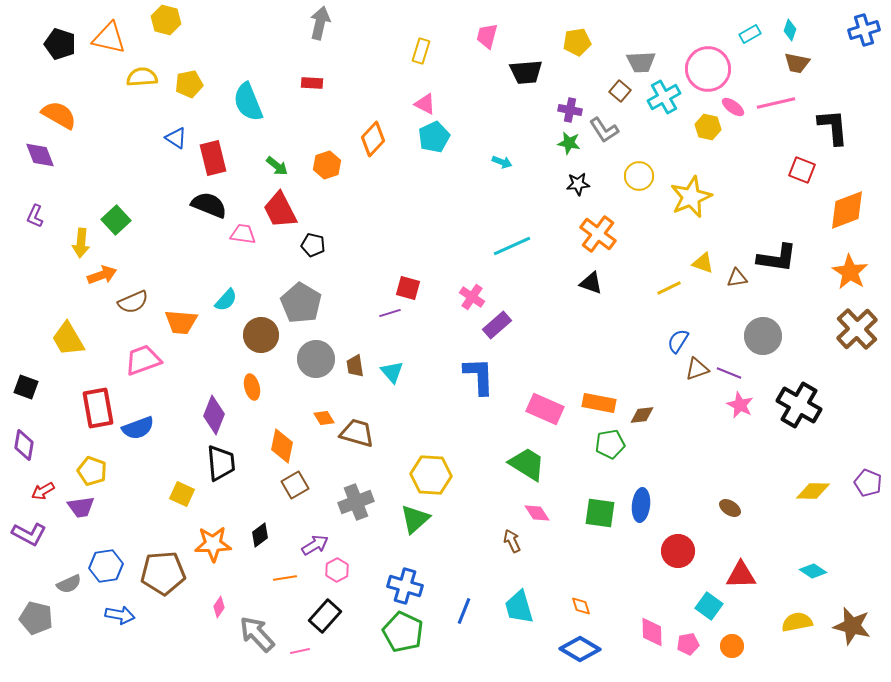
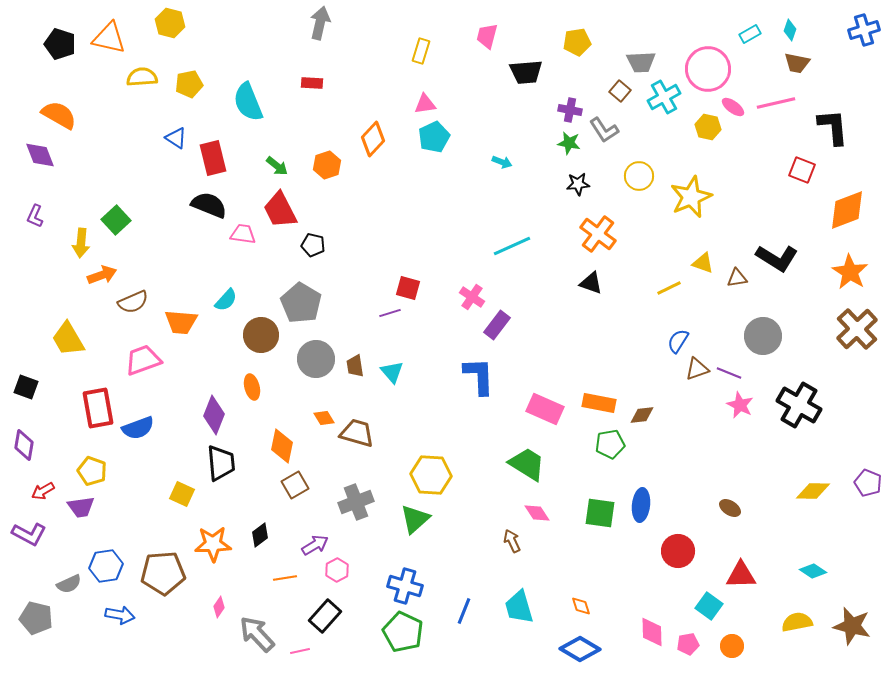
yellow hexagon at (166, 20): moved 4 px right, 3 px down
pink triangle at (425, 104): rotated 35 degrees counterclockwise
black L-shape at (777, 258): rotated 24 degrees clockwise
purple rectangle at (497, 325): rotated 12 degrees counterclockwise
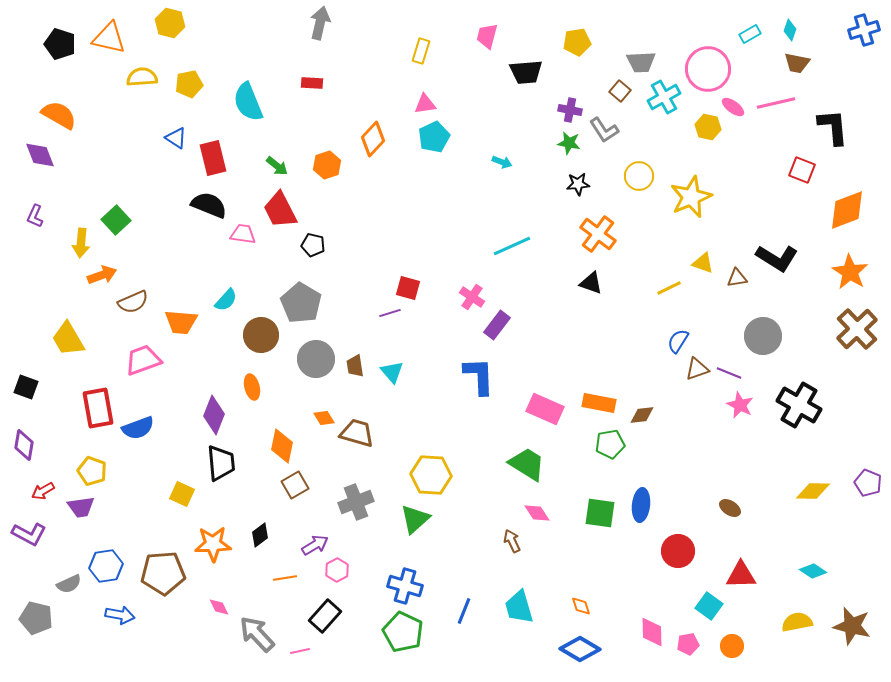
pink diamond at (219, 607): rotated 60 degrees counterclockwise
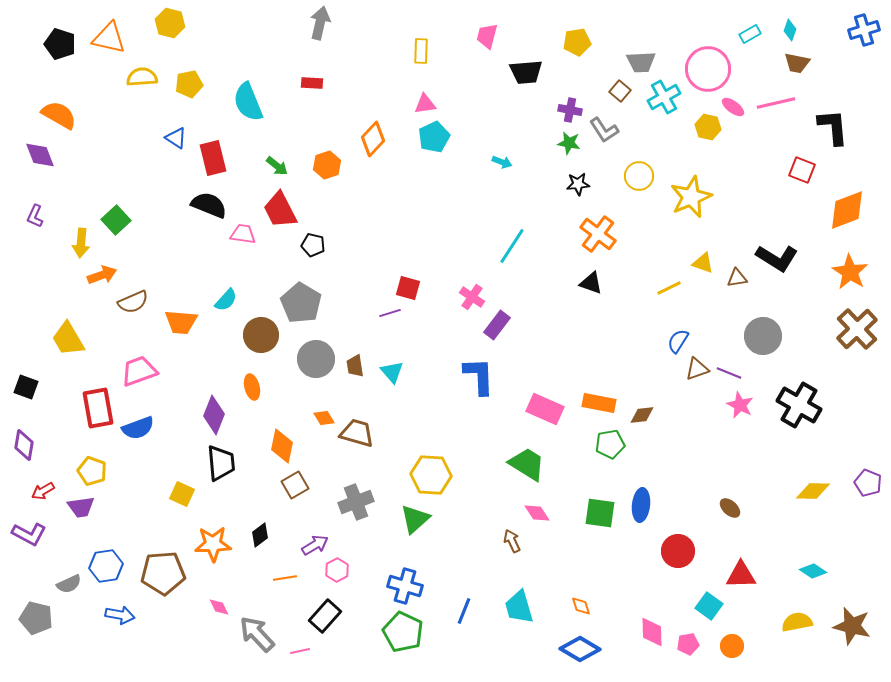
yellow rectangle at (421, 51): rotated 15 degrees counterclockwise
cyan line at (512, 246): rotated 33 degrees counterclockwise
pink trapezoid at (143, 360): moved 4 px left, 11 px down
brown ellipse at (730, 508): rotated 10 degrees clockwise
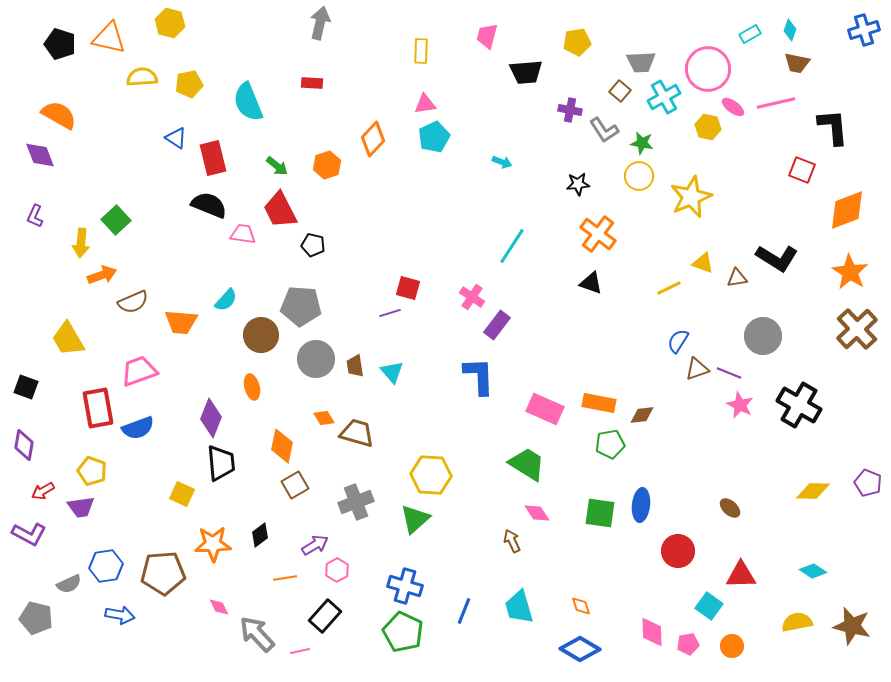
green star at (569, 143): moved 73 px right
gray pentagon at (301, 303): moved 3 px down; rotated 27 degrees counterclockwise
purple diamond at (214, 415): moved 3 px left, 3 px down
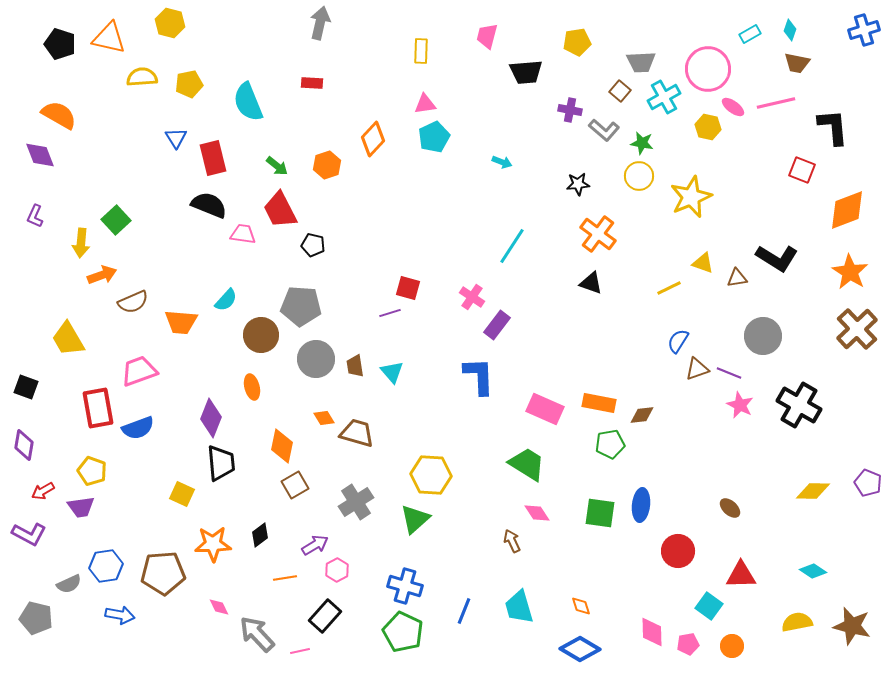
gray L-shape at (604, 130): rotated 16 degrees counterclockwise
blue triangle at (176, 138): rotated 25 degrees clockwise
gray cross at (356, 502): rotated 12 degrees counterclockwise
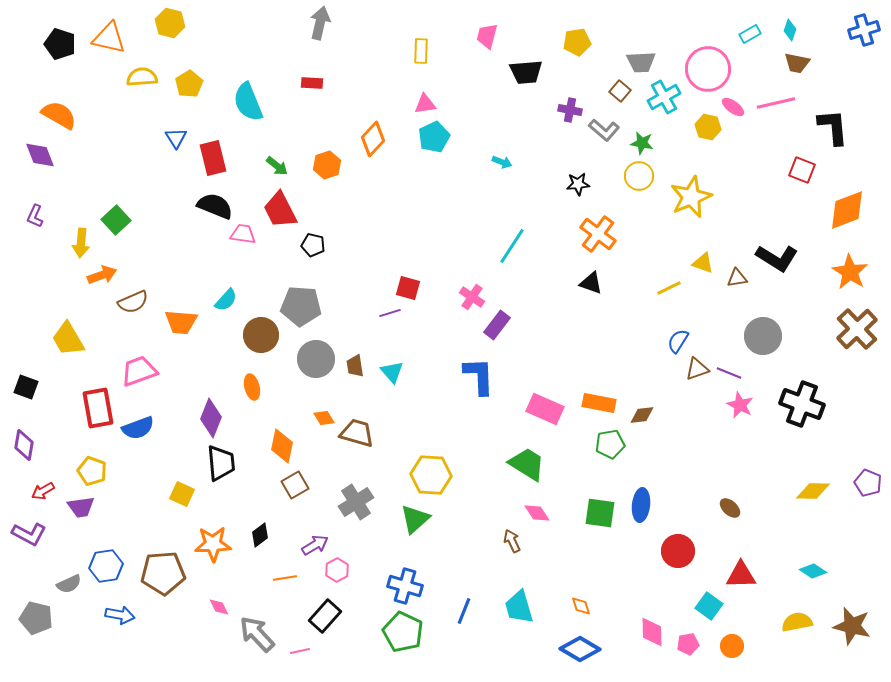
yellow pentagon at (189, 84): rotated 20 degrees counterclockwise
black semicircle at (209, 205): moved 6 px right, 1 px down
black cross at (799, 405): moved 3 px right, 1 px up; rotated 9 degrees counterclockwise
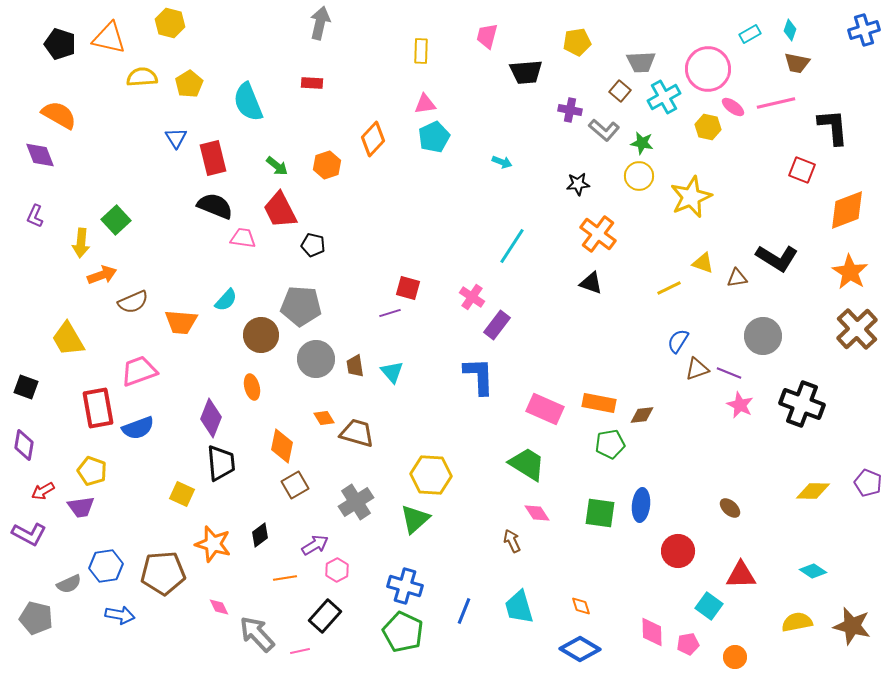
pink trapezoid at (243, 234): moved 4 px down
orange star at (213, 544): rotated 18 degrees clockwise
orange circle at (732, 646): moved 3 px right, 11 px down
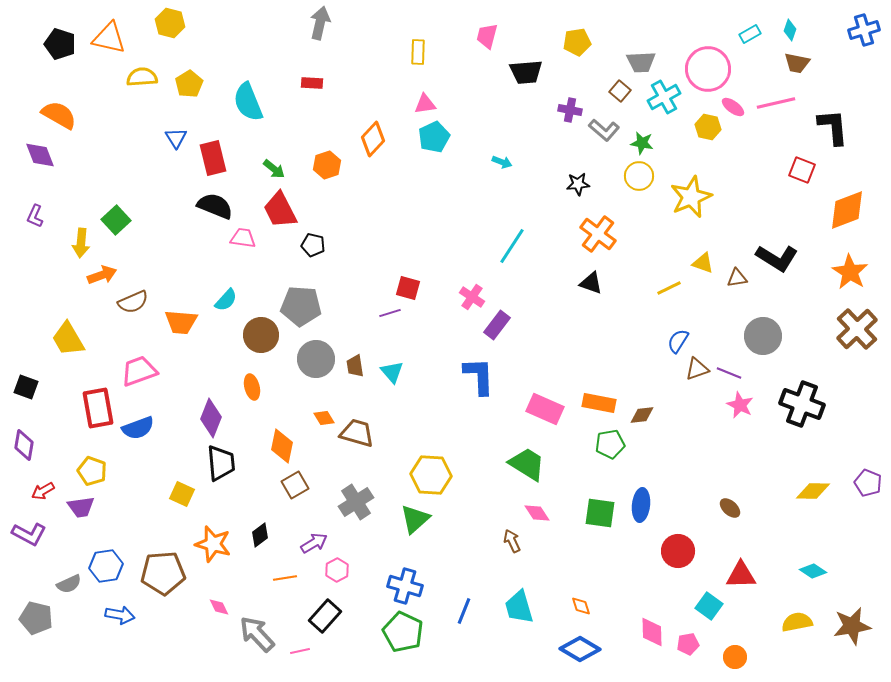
yellow rectangle at (421, 51): moved 3 px left, 1 px down
green arrow at (277, 166): moved 3 px left, 3 px down
purple arrow at (315, 545): moved 1 px left, 2 px up
brown star at (852, 626): rotated 24 degrees counterclockwise
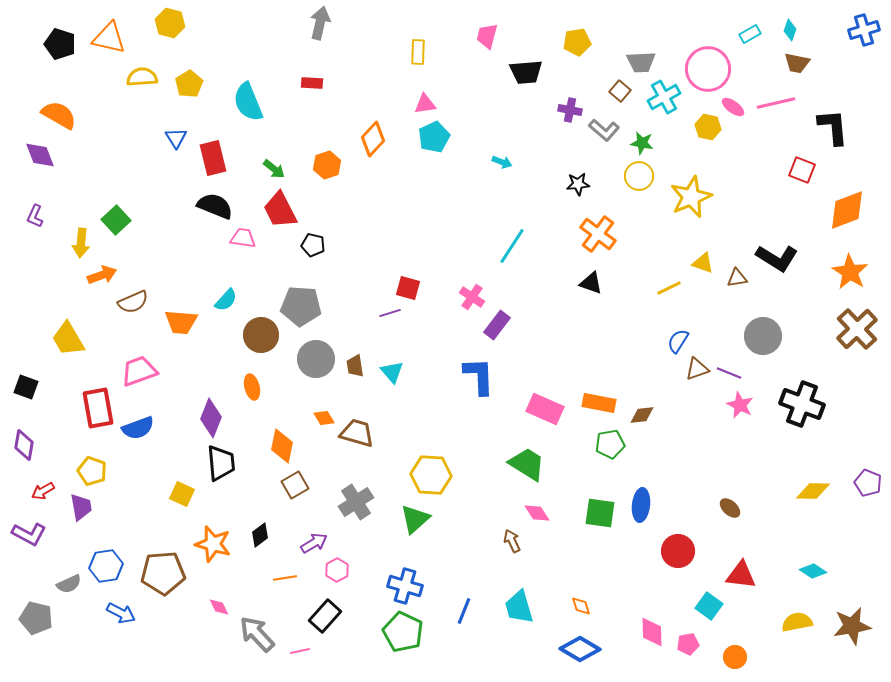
purple trapezoid at (81, 507): rotated 92 degrees counterclockwise
red triangle at (741, 575): rotated 8 degrees clockwise
blue arrow at (120, 615): moved 1 px right, 2 px up; rotated 16 degrees clockwise
